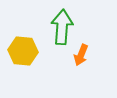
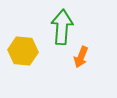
orange arrow: moved 2 px down
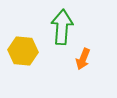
orange arrow: moved 2 px right, 2 px down
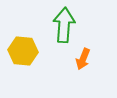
green arrow: moved 2 px right, 2 px up
